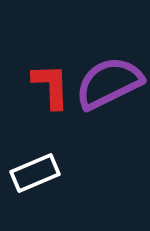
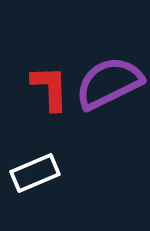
red L-shape: moved 1 px left, 2 px down
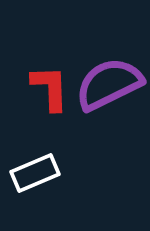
purple semicircle: moved 1 px down
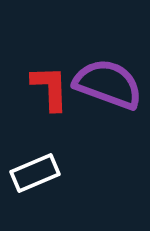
purple semicircle: moved 1 px left; rotated 46 degrees clockwise
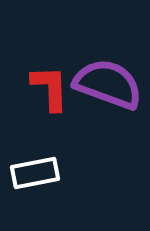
white rectangle: rotated 12 degrees clockwise
